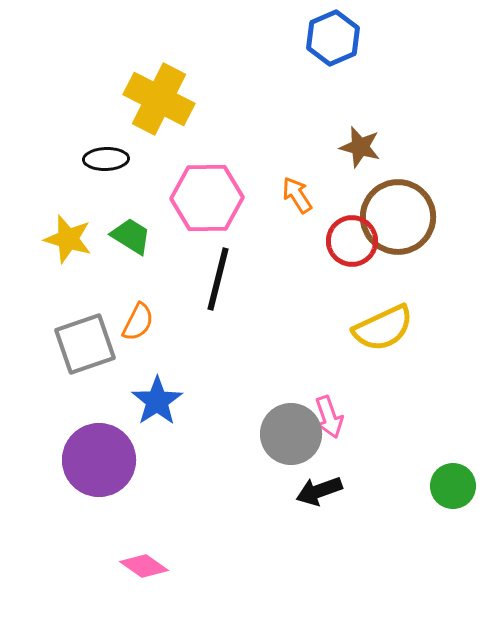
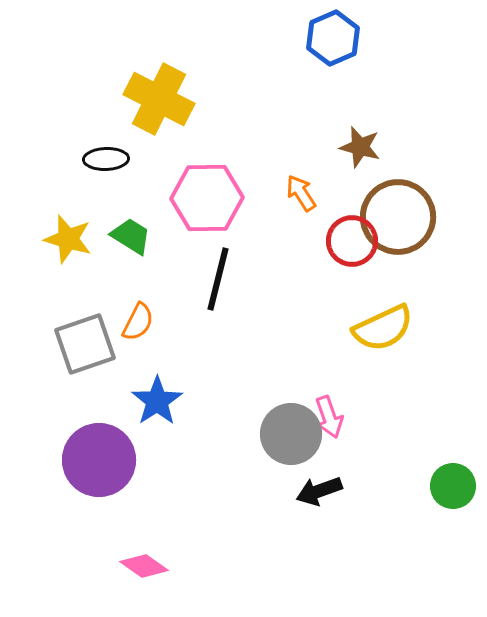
orange arrow: moved 4 px right, 2 px up
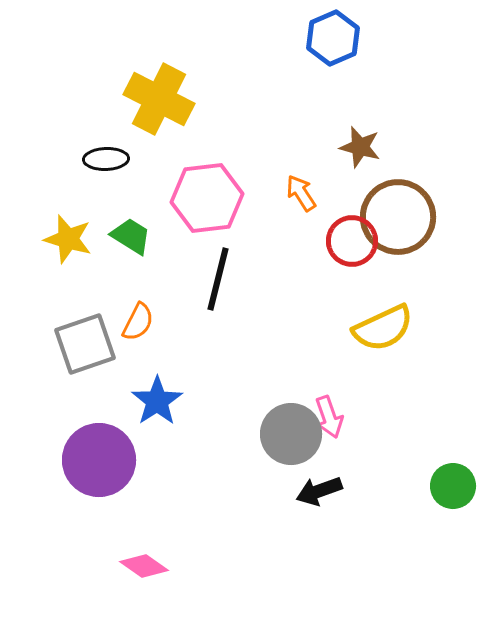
pink hexagon: rotated 6 degrees counterclockwise
